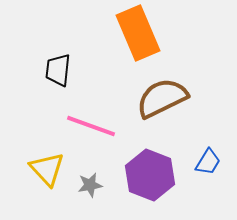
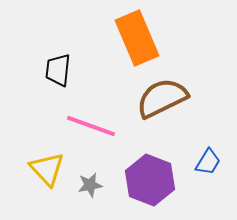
orange rectangle: moved 1 px left, 5 px down
purple hexagon: moved 5 px down
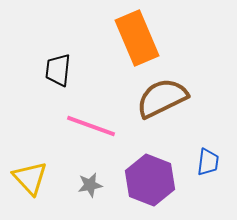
blue trapezoid: rotated 24 degrees counterclockwise
yellow triangle: moved 17 px left, 9 px down
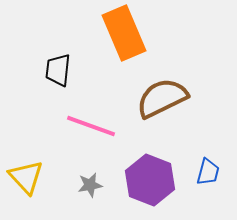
orange rectangle: moved 13 px left, 5 px up
blue trapezoid: moved 10 px down; rotated 8 degrees clockwise
yellow triangle: moved 4 px left, 1 px up
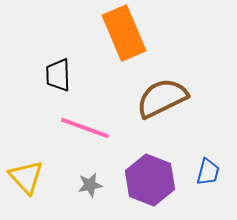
black trapezoid: moved 5 px down; rotated 8 degrees counterclockwise
pink line: moved 6 px left, 2 px down
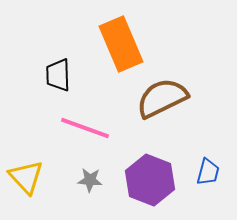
orange rectangle: moved 3 px left, 11 px down
gray star: moved 5 px up; rotated 15 degrees clockwise
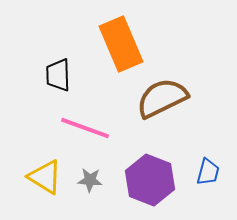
yellow triangle: moved 19 px right; rotated 15 degrees counterclockwise
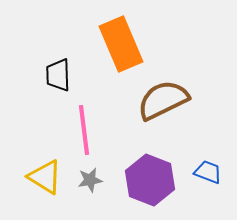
brown semicircle: moved 1 px right, 2 px down
pink line: moved 1 px left, 2 px down; rotated 63 degrees clockwise
blue trapezoid: rotated 84 degrees counterclockwise
gray star: rotated 15 degrees counterclockwise
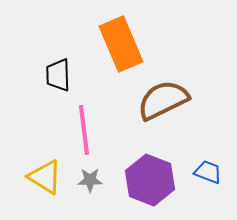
gray star: rotated 10 degrees clockwise
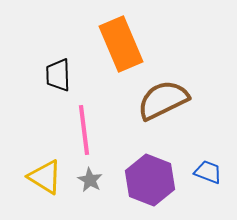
gray star: rotated 30 degrees clockwise
